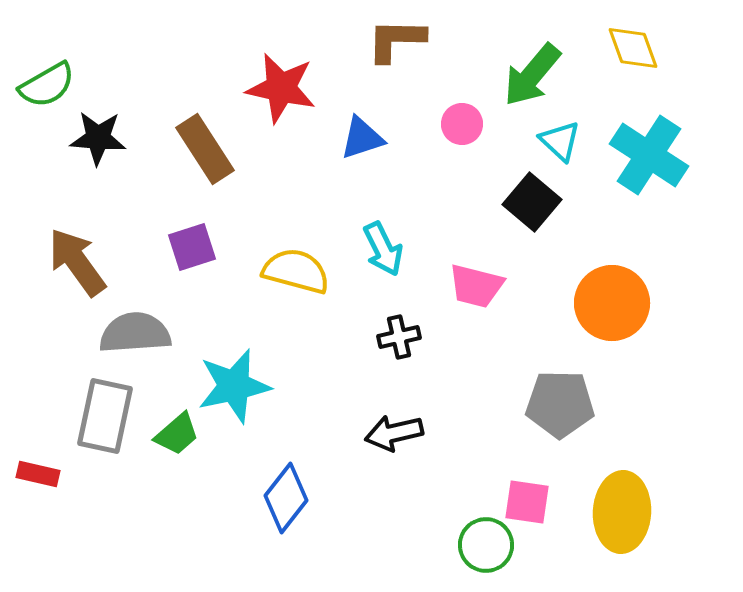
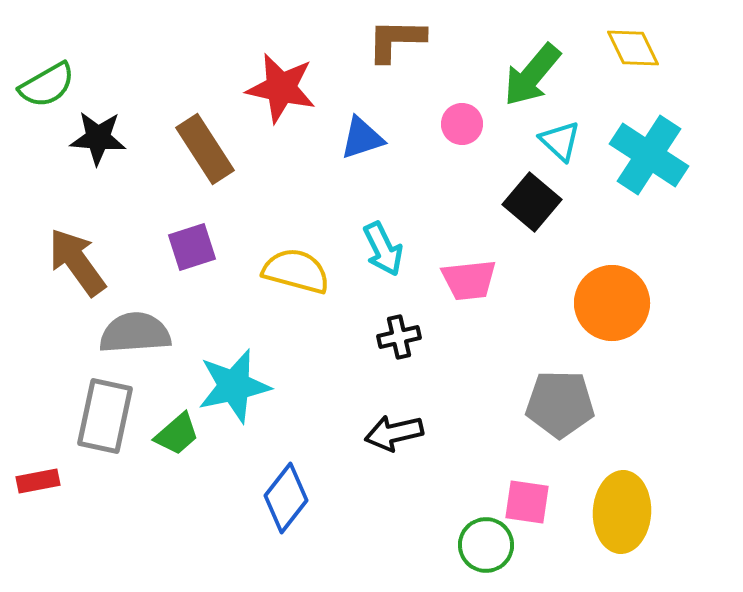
yellow diamond: rotated 6 degrees counterclockwise
pink trapezoid: moved 7 px left, 6 px up; rotated 20 degrees counterclockwise
red rectangle: moved 7 px down; rotated 24 degrees counterclockwise
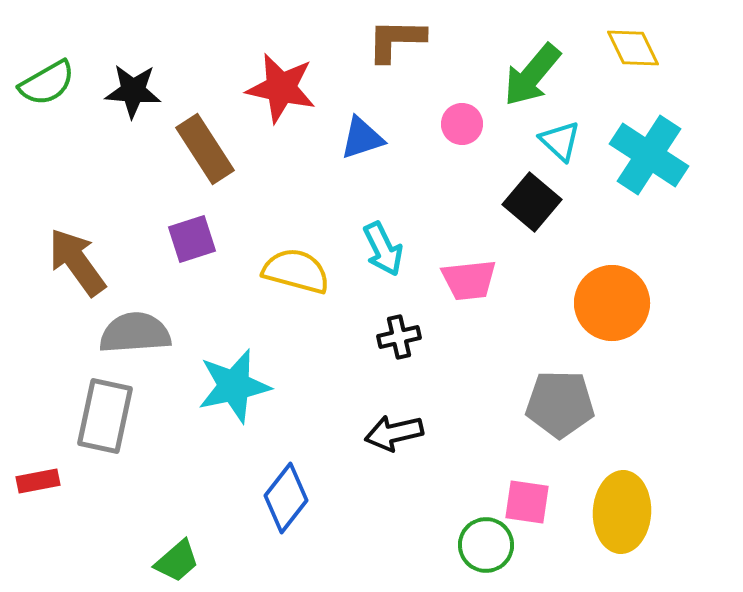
green semicircle: moved 2 px up
black star: moved 35 px right, 47 px up
purple square: moved 8 px up
green trapezoid: moved 127 px down
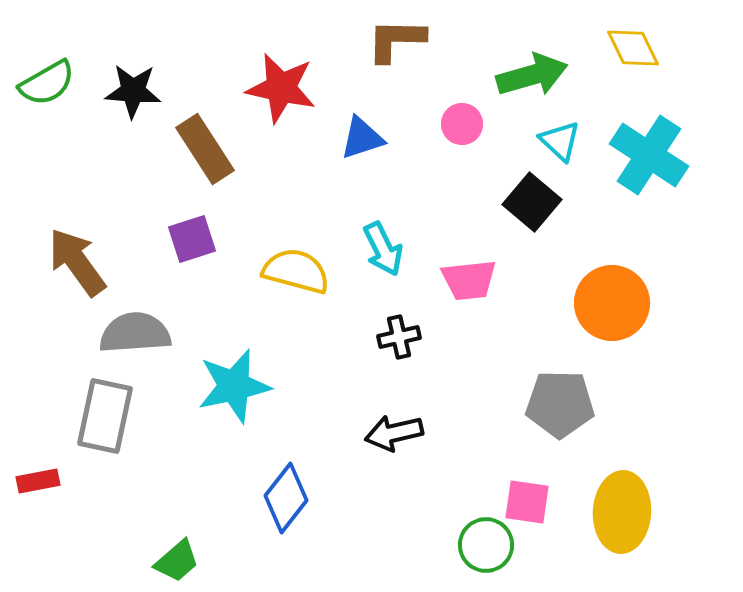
green arrow: rotated 146 degrees counterclockwise
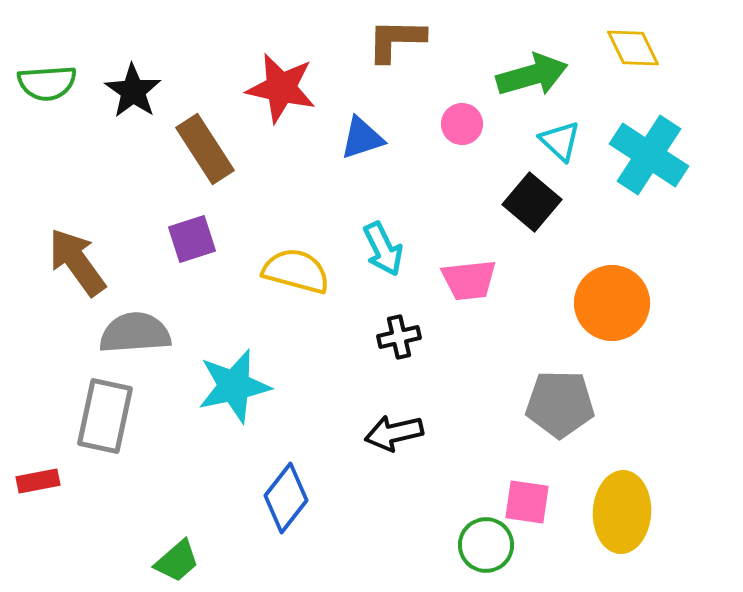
green semicircle: rotated 26 degrees clockwise
black star: rotated 30 degrees clockwise
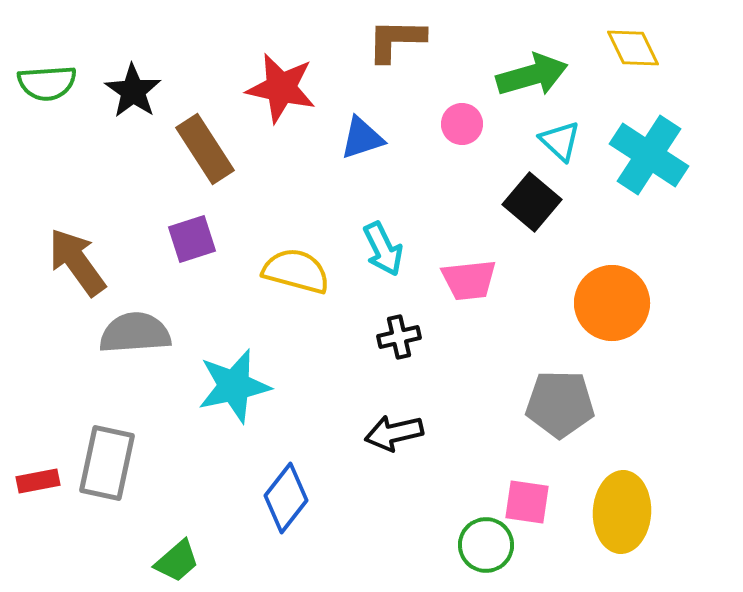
gray rectangle: moved 2 px right, 47 px down
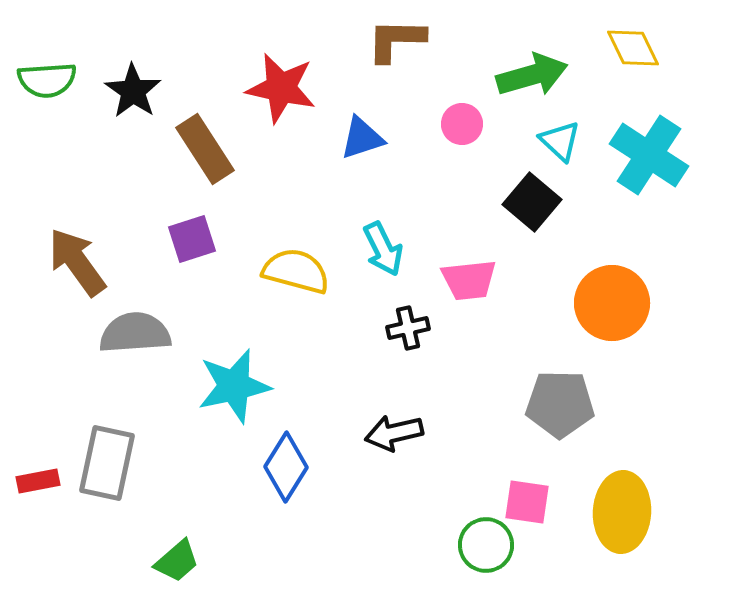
green semicircle: moved 3 px up
black cross: moved 9 px right, 9 px up
blue diamond: moved 31 px up; rotated 6 degrees counterclockwise
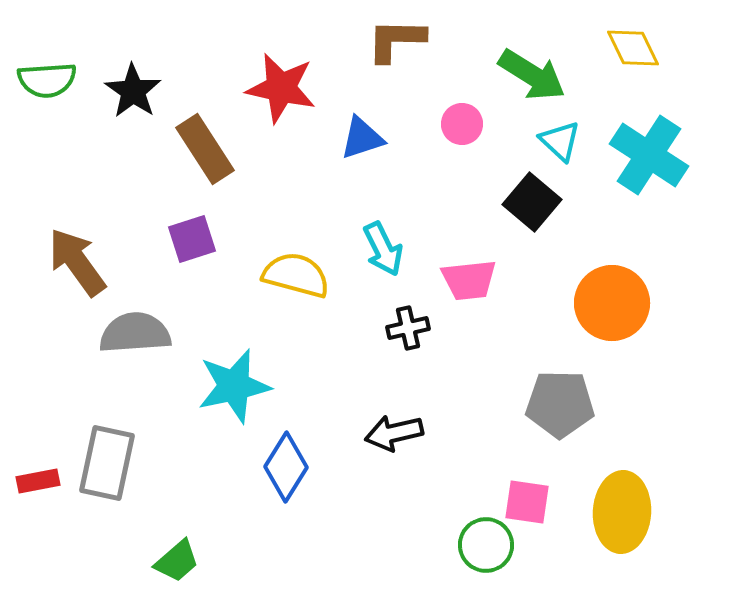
green arrow: rotated 48 degrees clockwise
yellow semicircle: moved 4 px down
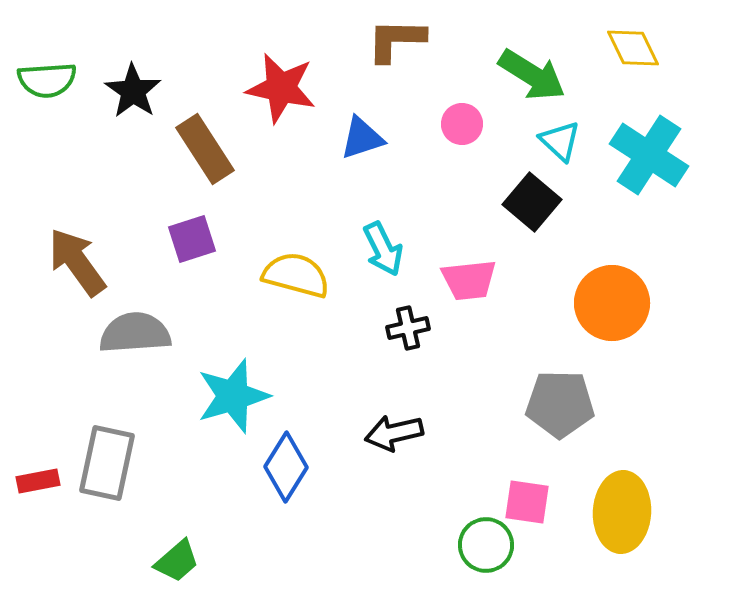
cyan star: moved 1 px left, 10 px down; rotated 4 degrees counterclockwise
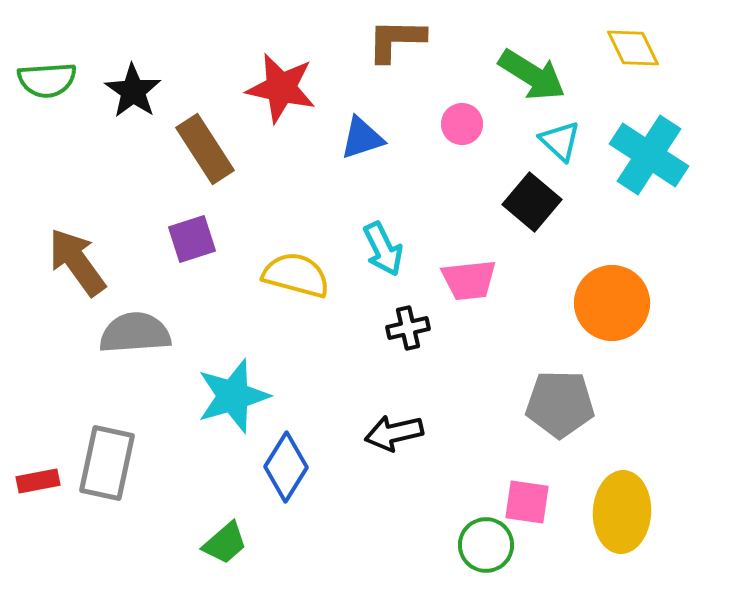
green trapezoid: moved 48 px right, 18 px up
